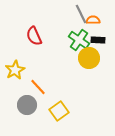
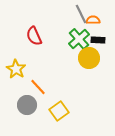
green cross: moved 1 px up; rotated 15 degrees clockwise
yellow star: moved 1 px right, 1 px up; rotated 12 degrees counterclockwise
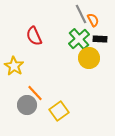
orange semicircle: rotated 64 degrees clockwise
black rectangle: moved 2 px right, 1 px up
yellow star: moved 2 px left, 3 px up
orange line: moved 3 px left, 6 px down
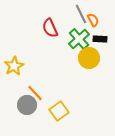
red semicircle: moved 16 px right, 8 px up
yellow star: rotated 12 degrees clockwise
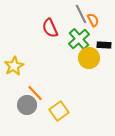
black rectangle: moved 4 px right, 6 px down
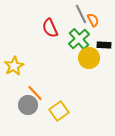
gray circle: moved 1 px right
